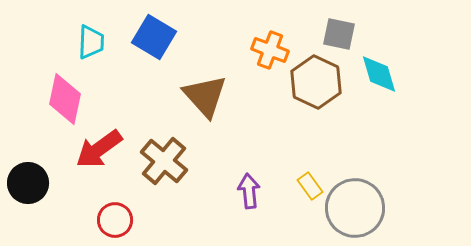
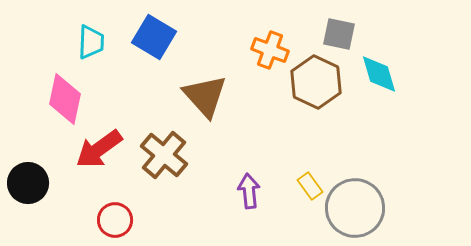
brown cross: moved 6 px up
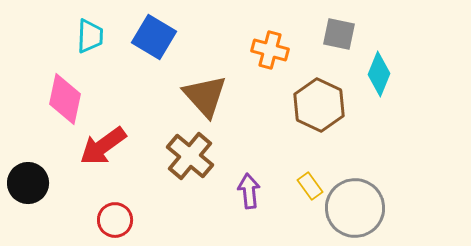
cyan trapezoid: moved 1 px left, 6 px up
orange cross: rotated 6 degrees counterclockwise
cyan diamond: rotated 39 degrees clockwise
brown hexagon: moved 3 px right, 23 px down
red arrow: moved 4 px right, 3 px up
brown cross: moved 26 px right, 1 px down
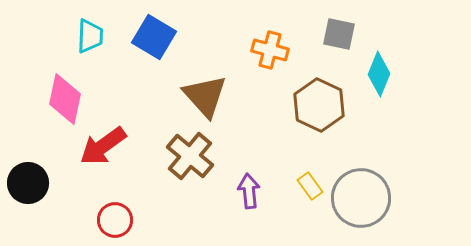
gray circle: moved 6 px right, 10 px up
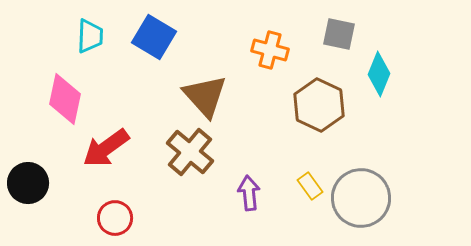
red arrow: moved 3 px right, 2 px down
brown cross: moved 4 px up
purple arrow: moved 2 px down
red circle: moved 2 px up
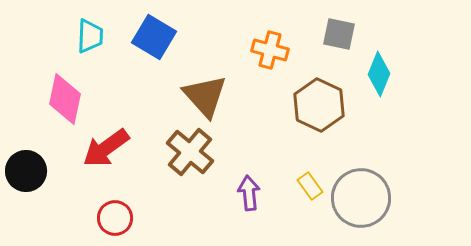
black circle: moved 2 px left, 12 px up
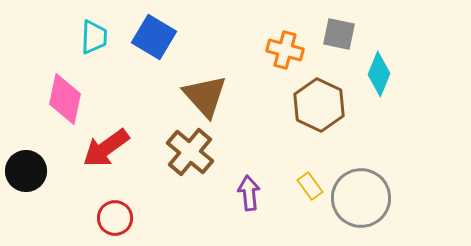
cyan trapezoid: moved 4 px right, 1 px down
orange cross: moved 15 px right
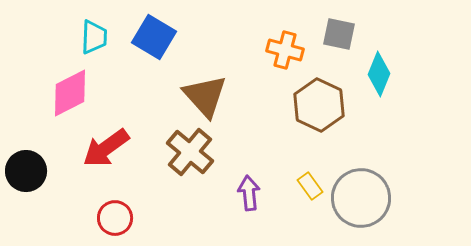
pink diamond: moved 5 px right, 6 px up; rotated 51 degrees clockwise
